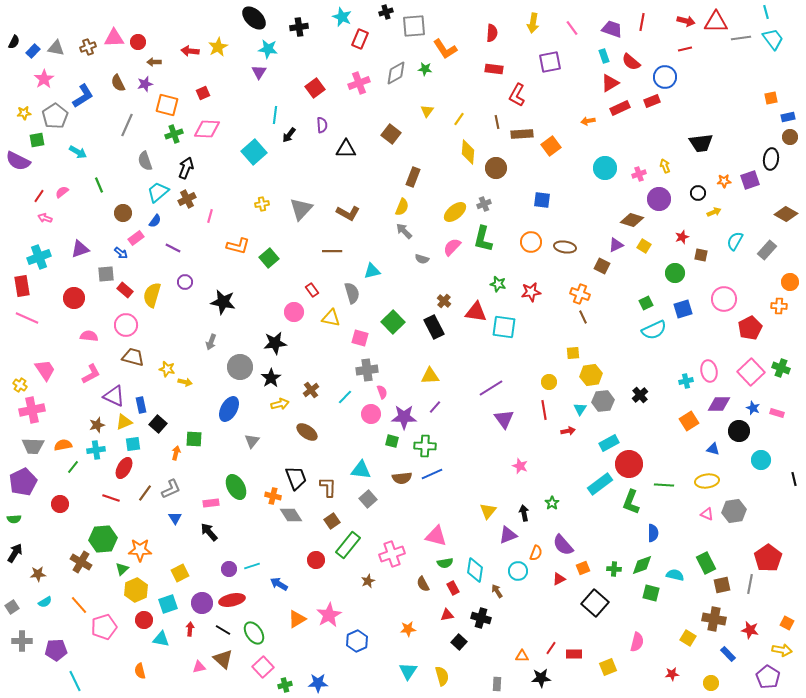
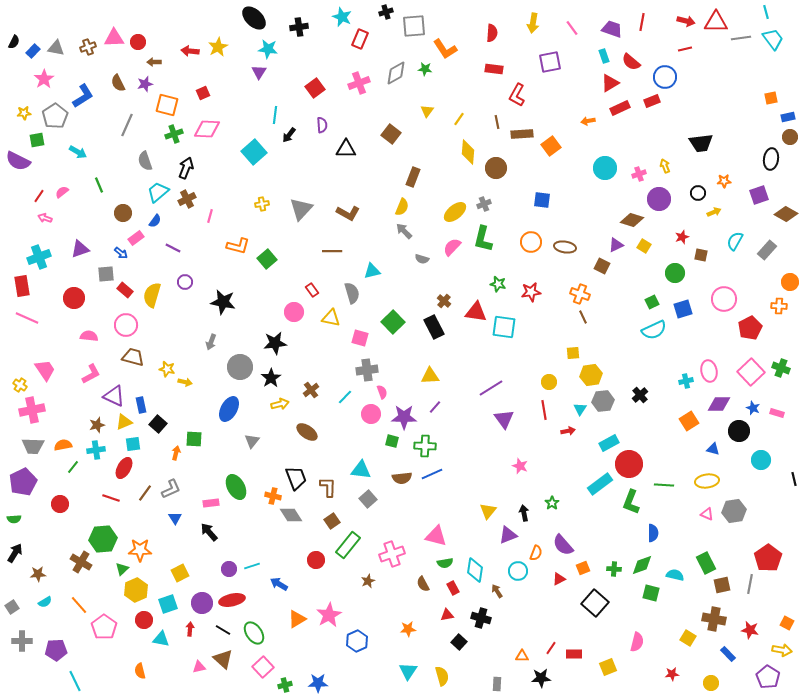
purple square at (750, 180): moved 9 px right, 15 px down
green square at (269, 258): moved 2 px left, 1 px down
green square at (646, 303): moved 6 px right, 1 px up
pink pentagon at (104, 627): rotated 20 degrees counterclockwise
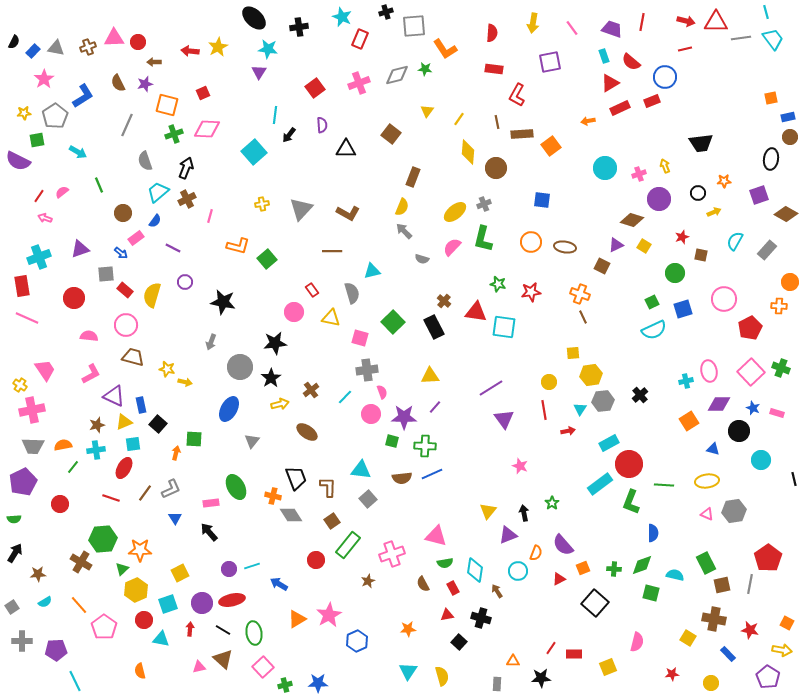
gray diamond at (396, 73): moved 1 px right, 2 px down; rotated 15 degrees clockwise
green ellipse at (254, 633): rotated 25 degrees clockwise
orange triangle at (522, 656): moved 9 px left, 5 px down
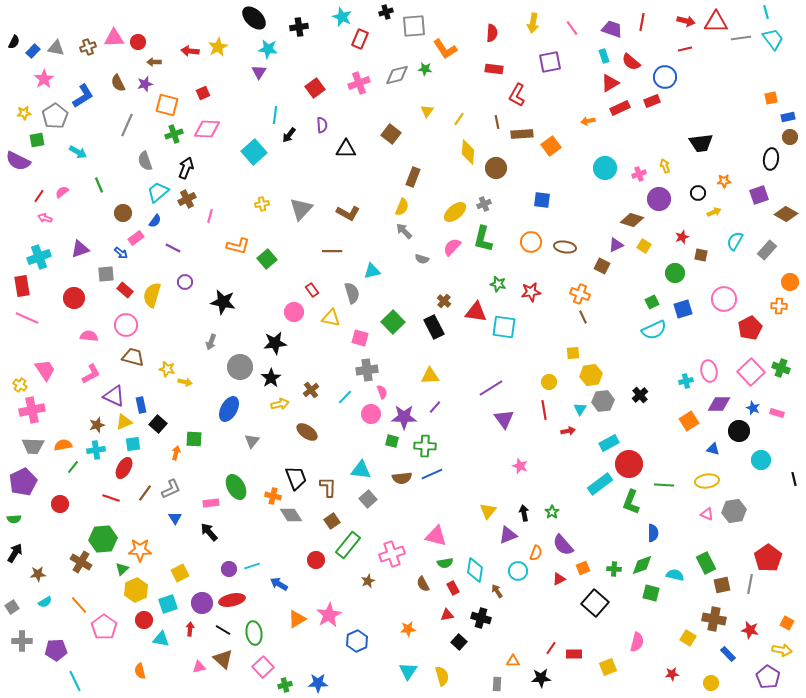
green star at (552, 503): moved 9 px down
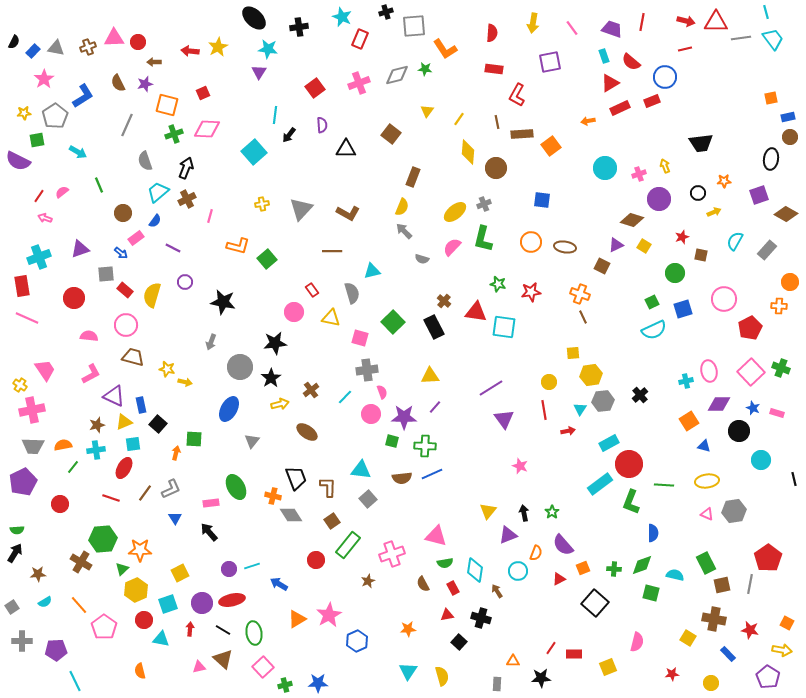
blue triangle at (713, 449): moved 9 px left, 3 px up
green semicircle at (14, 519): moved 3 px right, 11 px down
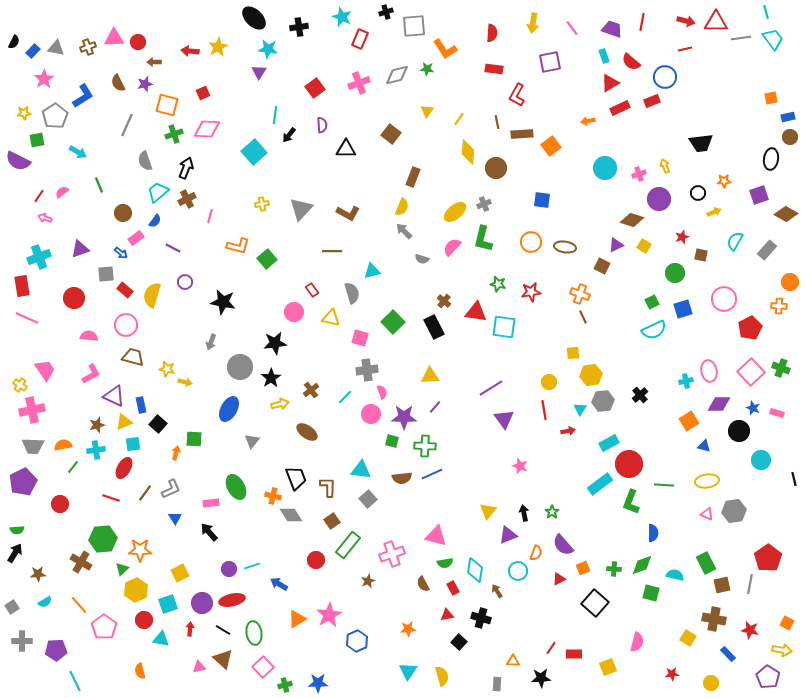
green star at (425, 69): moved 2 px right
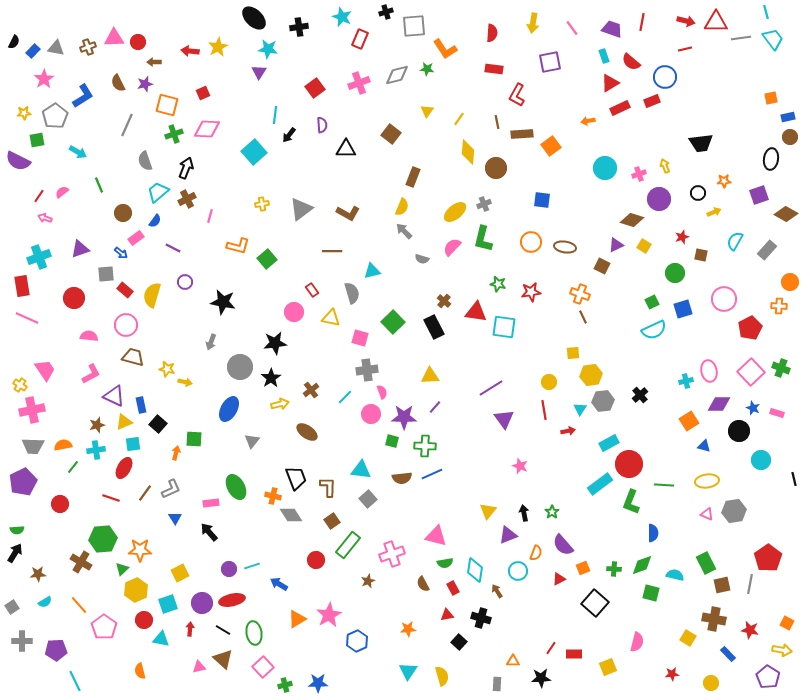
gray triangle at (301, 209): rotated 10 degrees clockwise
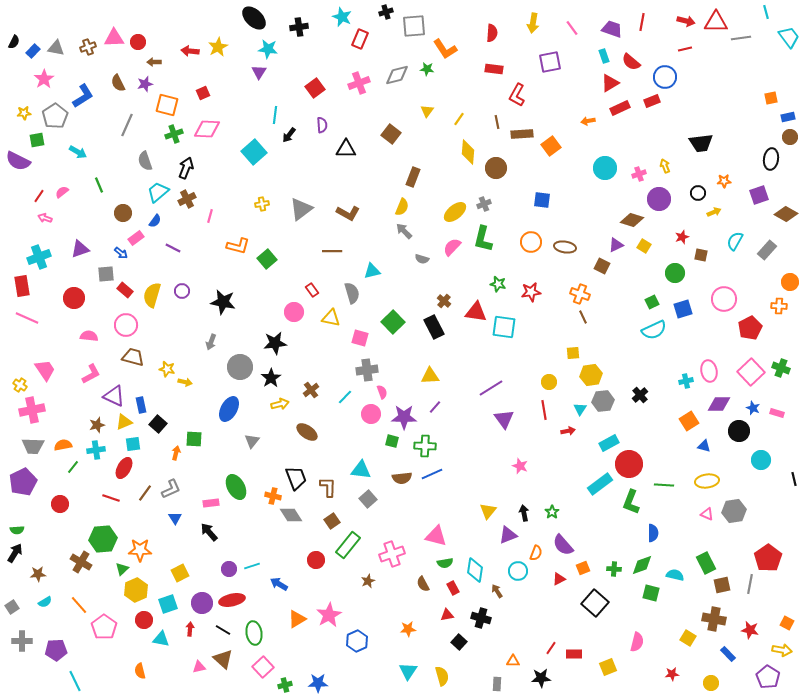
cyan trapezoid at (773, 39): moved 16 px right, 2 px up
purple circle at (185, 282): moved 3 px left, 9 px down
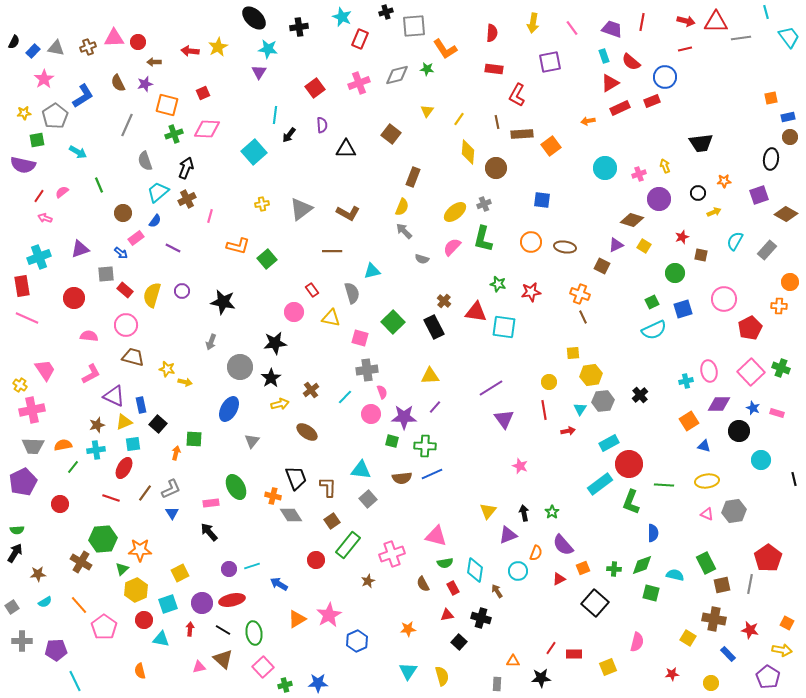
purple semicircle at (18, 161): moved 5 px right, 4 px down; rotated 15 degrees counterclockwise
blue triangle at (175, 518): moved 3 px left, 5 px up
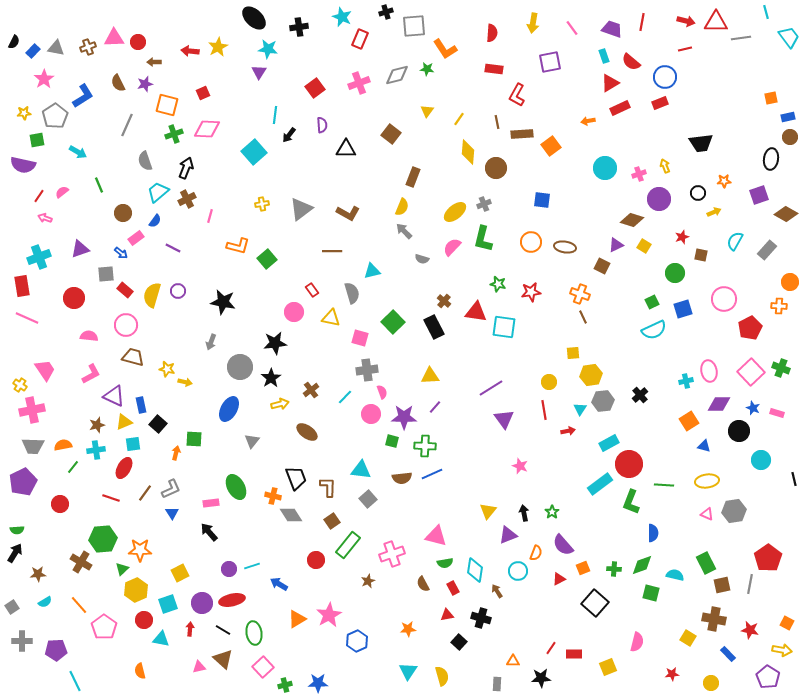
red rectangle at (652, 101): moved 8 px right, 2 px down
purple circle at (182, 291): moved 4 px left
